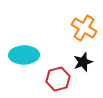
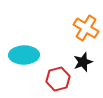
orange cross: moved 2 px right
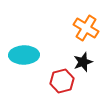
red hexagon: moved 4 px right, 2 px down
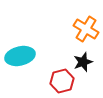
orange cross: moved 1 px down
cyan ellipse: moved 4 px left, 1 px down; rotated 12 degrees counterclockwise
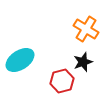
cyan ellipse: moved 4 px down; rotated 20 degrees counterclockwise
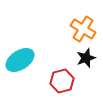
orange cross: moved 3 px left
black star: moved 3 px right, 4 px up
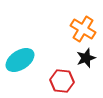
red hexagon: rotated 20 degrees clockwise
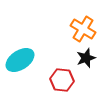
red hexagon: moved 1 px up
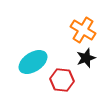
orange cross: moved 1 px down
cyan ellipse: moved 13 px right, 2 px down
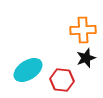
orange cross: rotated 35 degrees counterclockwise
cyan ellipse: moved 5 px left, 8 px down
